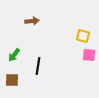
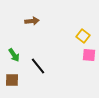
yellow square: rotated 24 degrees clockwise
green arrow: rotated 72 degrees counterclockwise
black line: rotated 48 degrees counterclockwise
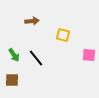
yellow square: moved 20 px left, 1 px up; rotated 24 degrees counterclockwise
black line: moved 2 px left, 8 px up
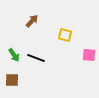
brown arrow: rotated 40 degrees counterclockwise
yellow square: moved 2 px right
black line: rotated 30 degrees counterclockwise
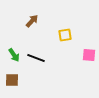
yellow square: rotated 24 degrees counterclockwise
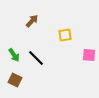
black line: rotated 24 degrees clockwise
brown square: moved 3 px right; rotated 24 degrees clockwise
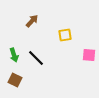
green arrow: rotated 16 degrees clockwise
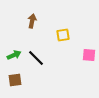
brown arrow: rotated 32 degrees counterclockwise
yellow square: moved 2 px left
green arrow: rotated 96 degrees counterclockwise
brown square: rotated 32 degrees counterclockwise
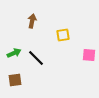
green arrow: moved 2 px up
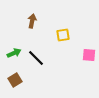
brown square: rotated 24 degrees counterclockwise
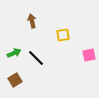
brown arrow: rotated 24 degrees counterclockwise
pink square: rotated 16 degrees counterclockwise
